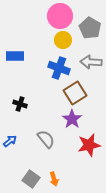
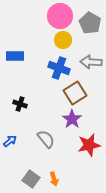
gray pentagon: moved 5 px up
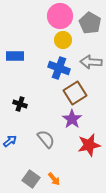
orange arrow: rotated 24 degrees counterclockwise
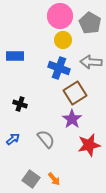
blue arrow: moved 3 px right, 2 px up
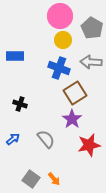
gray pentagon: moved 2 px right, 5 px down
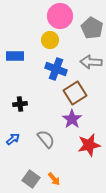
yellow circle: moved 13 px left
blue cross: moved 3 px left, 1 px down
black cross: rotated 24 degrees counterclockwise
